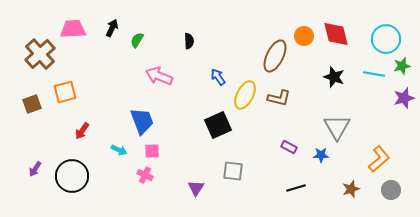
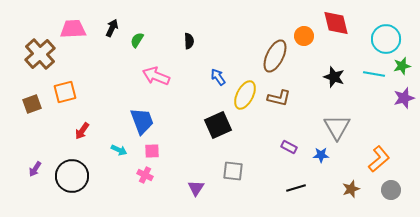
red diamond: moved 11 px up
pink arrow: moved 3 px left
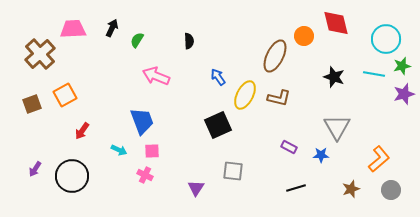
orange square: moved 3 px down; rotated 15 degrees counterclockwise
purple star: moved 4 px up
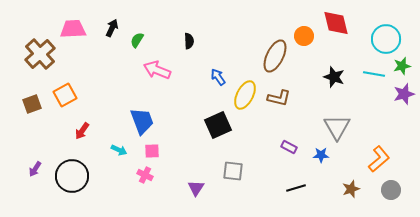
pink arrow: moved 1 px right, 6 px up
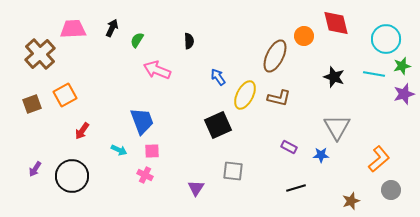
brown star: moved 12 px down
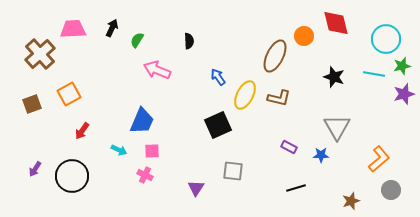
orange square: moved 4 px right, 1 px up
blue trapezoid: rotated 44 degrees clockwise
